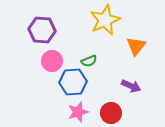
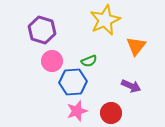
purple hexagon: rotated 12 degrees clockwise
pink star: moved 1 px left, 1 px up
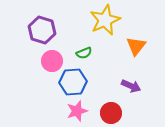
green semicircle: moved 5 px left, 8 px up
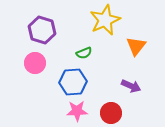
pink circle: moved 17 px left, 2 px down
pink star: rotated 15 degrees clockwise
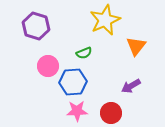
purple hexagon: moved 6 px left, 4 px up
pink circle: moved 13 px right, 3 px down
purple arrow: rotated 126 degrees clockwise
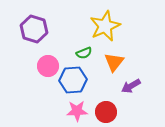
yellow star: moved 6 px down
purple hexagon: moved 2 px left, 3 px down
orange triangle: moved 22 px left, 16 px down
blue hexagon: moved 2 px up
red circle: moved 5 px left, 1 px up
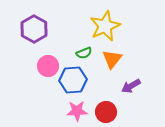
purple hexagon: rotated 12 degrees clockwise
orange triangle: moved 2 px left, 3 px up
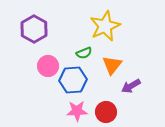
orange triangle: moved 6 px down
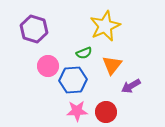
purple hexagon: rotated 12 degrees counterclockwise
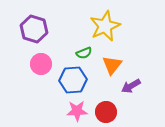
pink circle: moved 7 px left, 2 px up
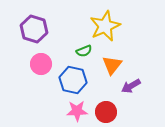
green semicircle: moved 2 px up
blue hexagon: rotated 16 degrees clockwise
